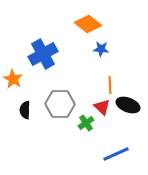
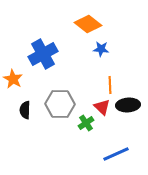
black ellipse: rotated 25 degrees counterclockwise
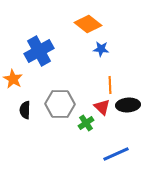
blue cross: moved 4 px left, 3 px up
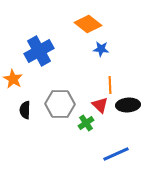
red triangle: moved 2 px left, 2 px up
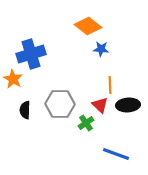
orange diamond: moved 2 px down
blue cross: moved 8 px left, 3 px down; rotated 12 degrees clockwise
blue line: rotated 44 degrees clockwise
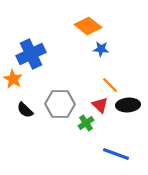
blue cross: rotated 8 degrees counterclockwise
orange line: rotated 42 degrees counterclockwise
black semicircle: rotated 48 degrees counterclockwise
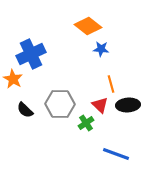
orange line: moved 1 px right, 1 px up; rotated 30 degrees clockwise
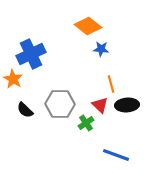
black ellipse: moved 1 px left
blue line: moved 1 px down
